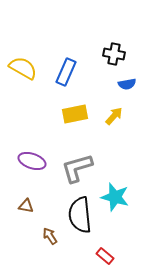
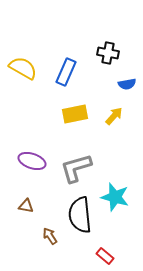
black cross: moved 6 px left, 1 px up
gray L-shape: moved 1 px left
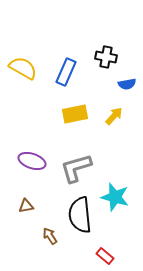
black cross: moved 2 px left, 4 px down
brown triangle: rotated 21 degrees counterclockwise
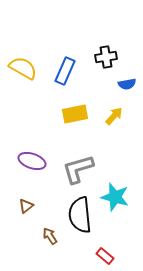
black cross: rotated 20 degrees counterclockwise
blue rectangle: moved 1 px left, 1 px up
gray L-shape: moved 2 px right, 1 px down
brown triangle: rotated 28 degrees counterclockwise
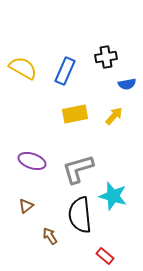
cyan star: moved 2 px left, 1 px up
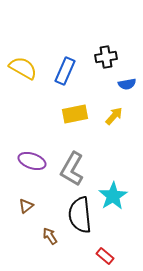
gray L-shape: moved 6 px left; rotated 44 degrees counterclockwise
cyan star: rotated 24 degrees clockwise
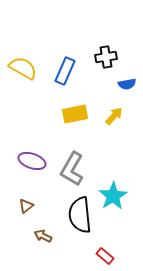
brown arrow: moved 7 px left; rotated 30 degrees counterclockwise
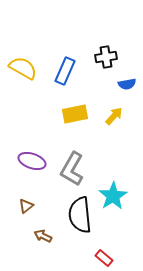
red rectangle: moved 1 px left, 2 px down
